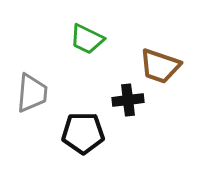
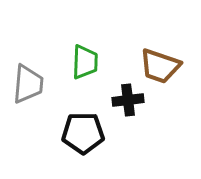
green trapezoid: moved 2 px left, 23 px down; rotated 114 degrees counterclockwise
gray trapezoid: moved 4 px left, 9 px up
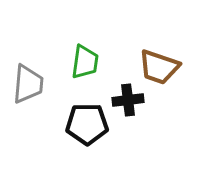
green trapezoid: rotated 6 degrees clockwise
brown trapezoid: moved 1 px left, 1 px down
black pentagon: moved 4 px right, 9 px up
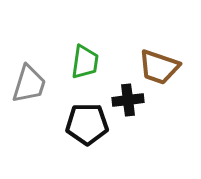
gray trapezoid: moved 1 px right; rotated 12 degrees clockwise
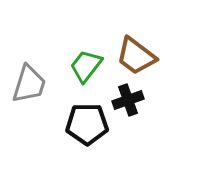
green trapezoid: moved 1 px right, 4 px down; rotated 150 degrees counterclockwise
brown trapezoid: moved 23 px left, 11 px up; rotated 18 degrees clockwise
black cross: rotated 12 degrees counterclockwise
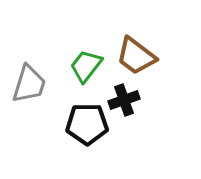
black cross: moved 4 px left
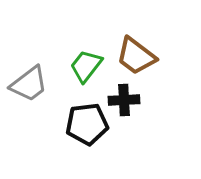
gray trapezoid: rotated 36 degrees clockwise
black cross: rotated 16 degrees clockwise
black pentagon: rotated 6 degrees counterclockwise
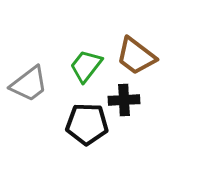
black pentagon: rotated 9 degrees clockwise
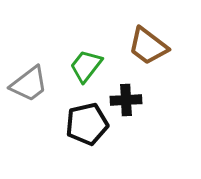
brown trapezoid: moved 12 px right, 10 px up
black cross: moved 2 px right
black pentagon: rotated 15 degrees counterclockwise
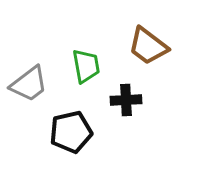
green trapezoid: rotated 132 degrees clockwise
black pentagon: moved 16 px left, 8 px down
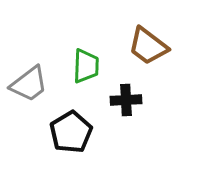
green trapezoid: rotated 12 degrees clockwise
black pentagon: rotated 18 degrees counterclockwise
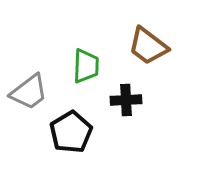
gray trapezoid: moved 8 px down
